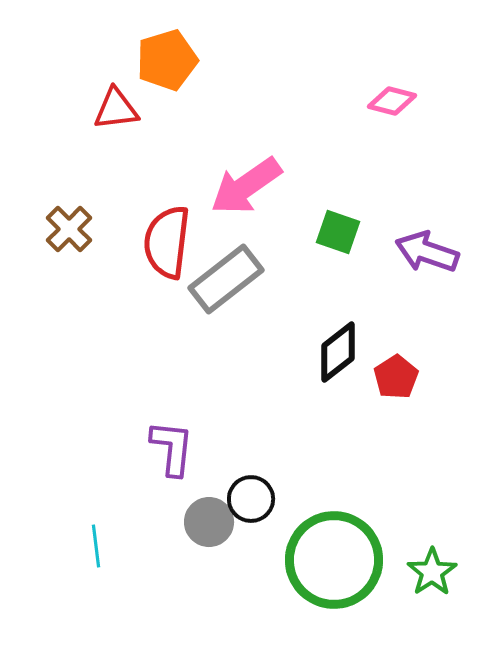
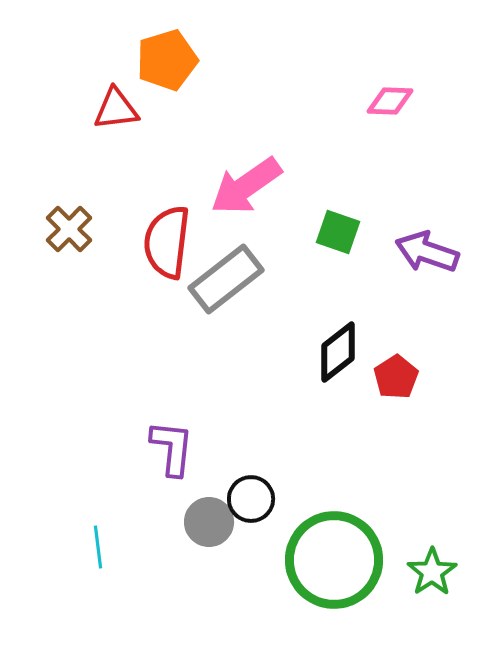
pink diamond: moved 2 px left; rotated 12 degrees counterclockwise
cyan line: moved 2 px right, 1 px down
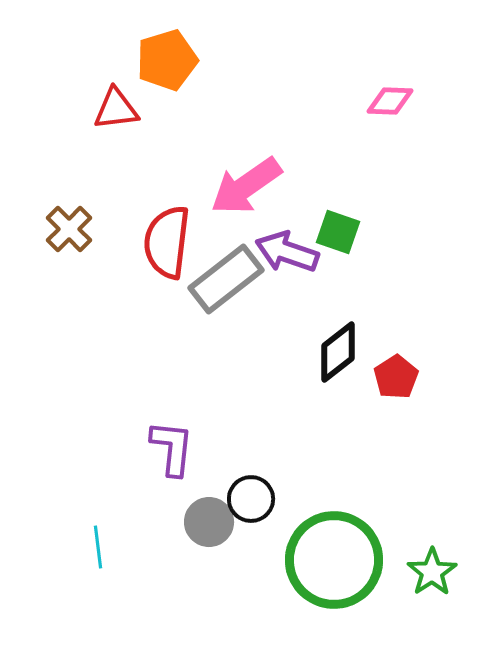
purple arrow: moved 140 px left
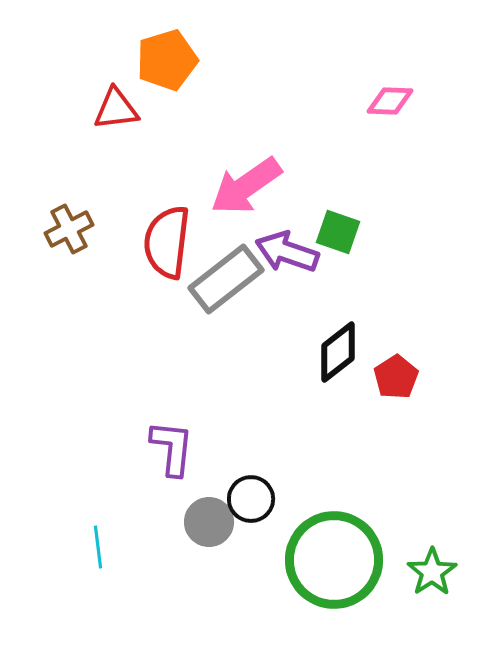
brown cross: rotated 18 degrees clockwise
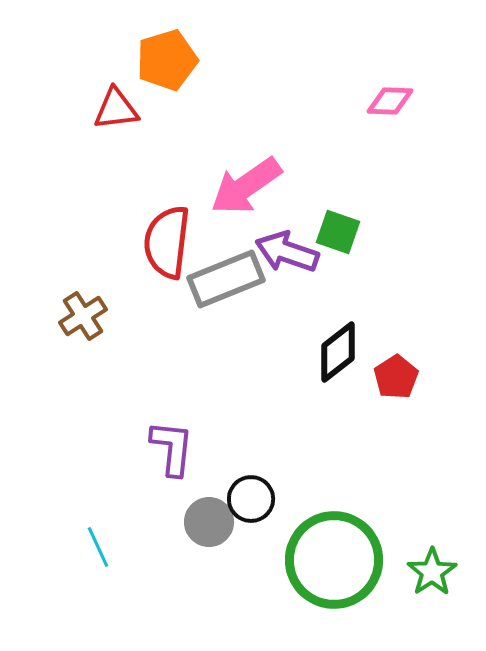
brown cross: moved 14 px right, 87 px down; rotated 6 degrees counterclockwise
gray rectangle: rotated 16 degrees clockwise
cyan line: rotated 18 degrees counterclockwise
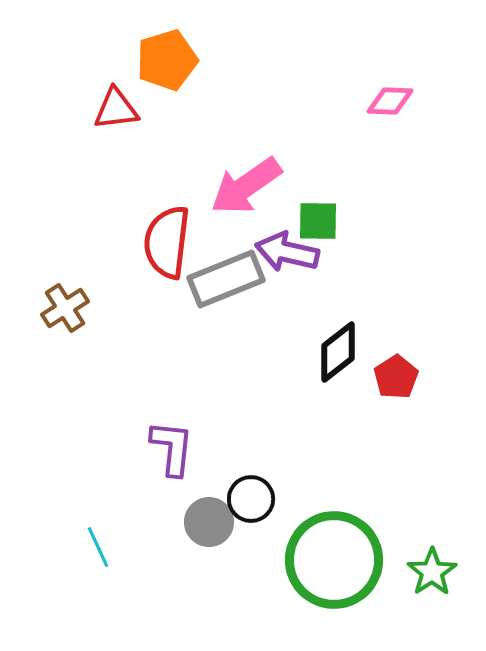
green square: moved 20 px left, 11 px up; rotated 18 degrees counterclockwise
purple arrow: rotated 6 degrees counterclockwise
brown cross: moved 18 px left, 8 px up
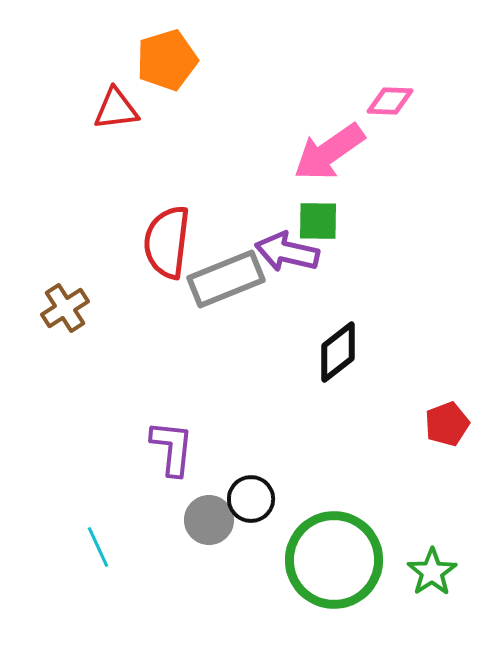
pink arrow: moved 83 px right, 34 px up
red pentagon: moved 51 px right, 47 px down; rotated 12 degrees clockwise
gray circle: moved 2 px up
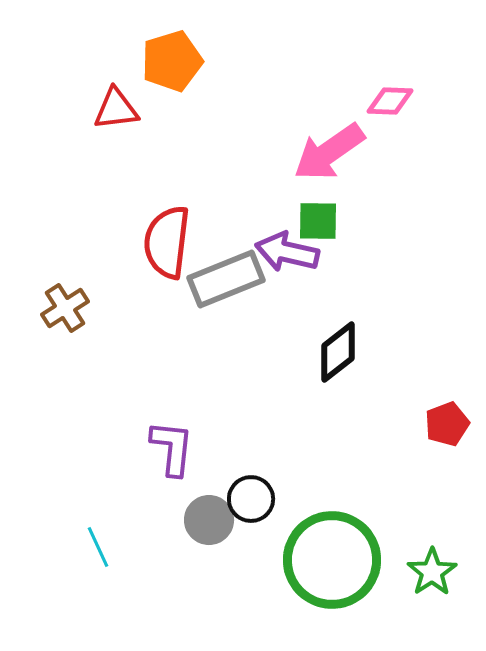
orange pentagon: moved 5 px right, 1 px down
green circle: moved 2 px left
